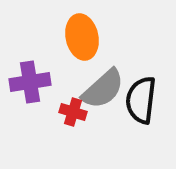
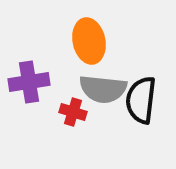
orange ellipse: moved 7 px right, 4 px down
purple cross: moved 1 px left
gray semicircle: rotated 48 degrees clockwise
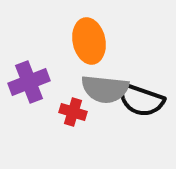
purple cross: rotated 12 degrees counterclockwise
gray semicircle: moved 2 px right
black semicircle: rotated 78 degrees counterclockwise
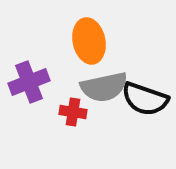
gray semicircle: moved 1 px left, 2 px up; rotated 18 degrees counterclockwise
black semicircle: moved 4 px right, 1 px up
red cross: rotated 8 degrees counterclockwise
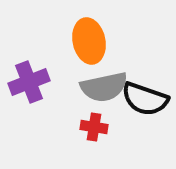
red cross: moved 21 px right, 15 px down
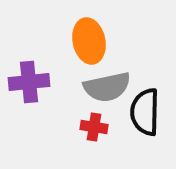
purple cross: rotated 15 degrees clockwise
gray semicircle: moved 3 px right
black semicircle: moved 13 px down; rotated 72 degrees clockwise
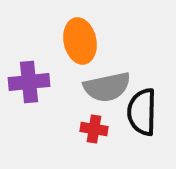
orange ellipse: moved 9 px left
black semicircle: moved 3 px left
red cross: moved 2 px down
